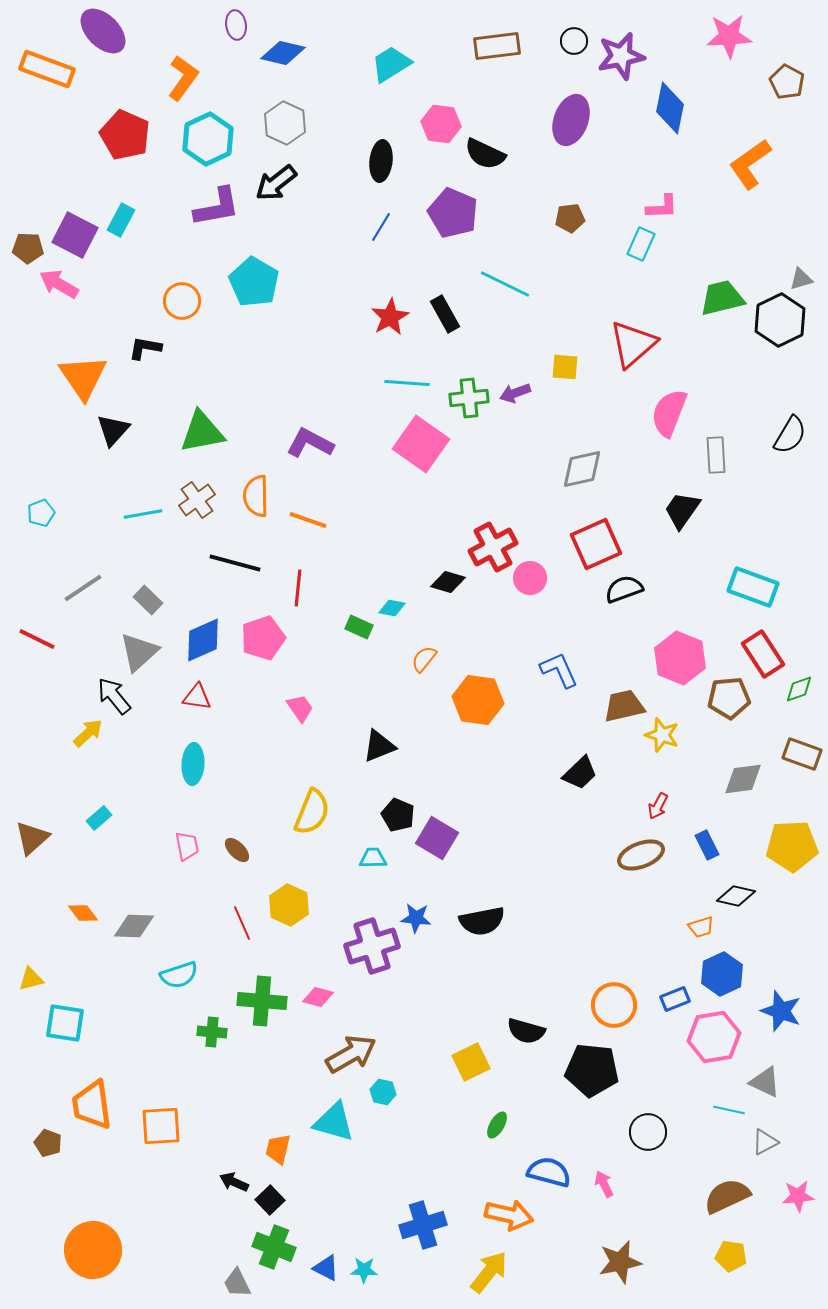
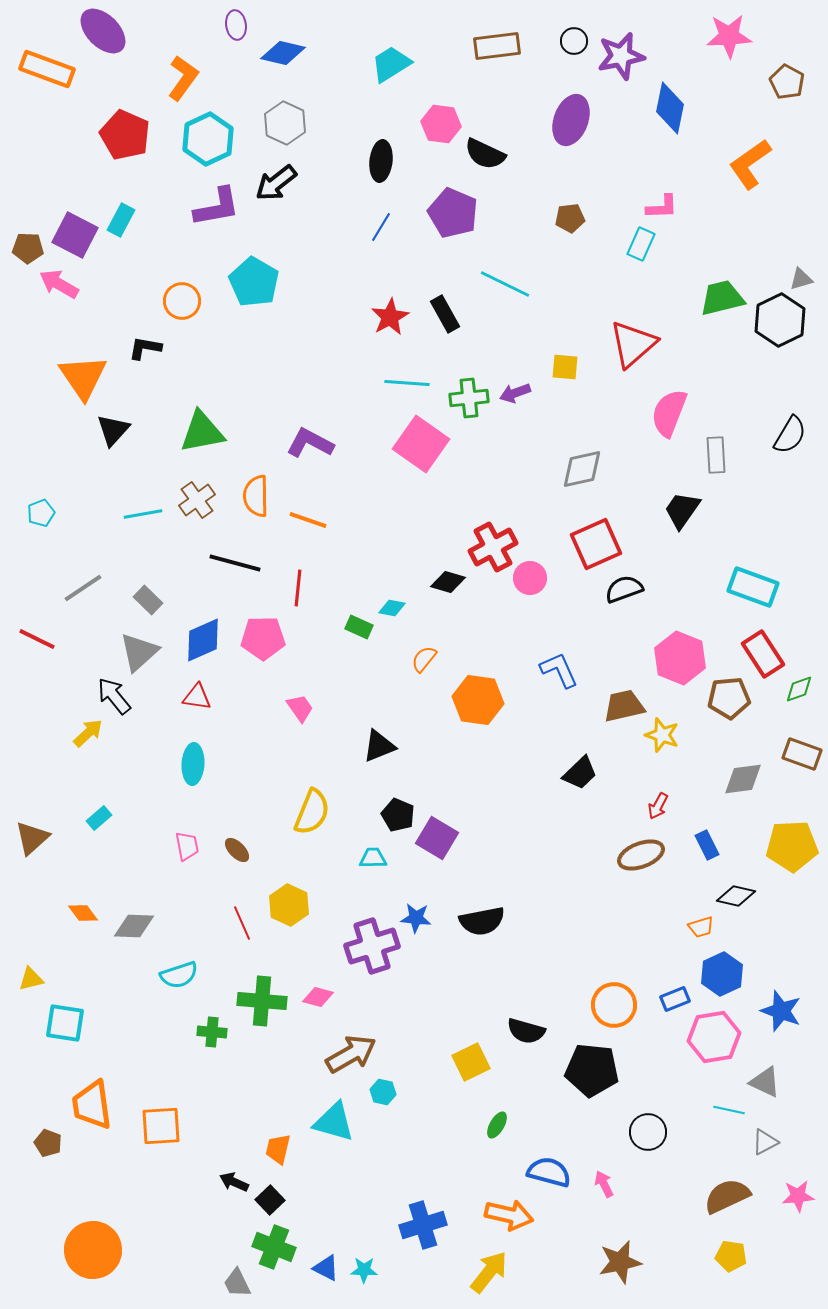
pink pentagon at (263, 638): rotated 18 degrees clockwise
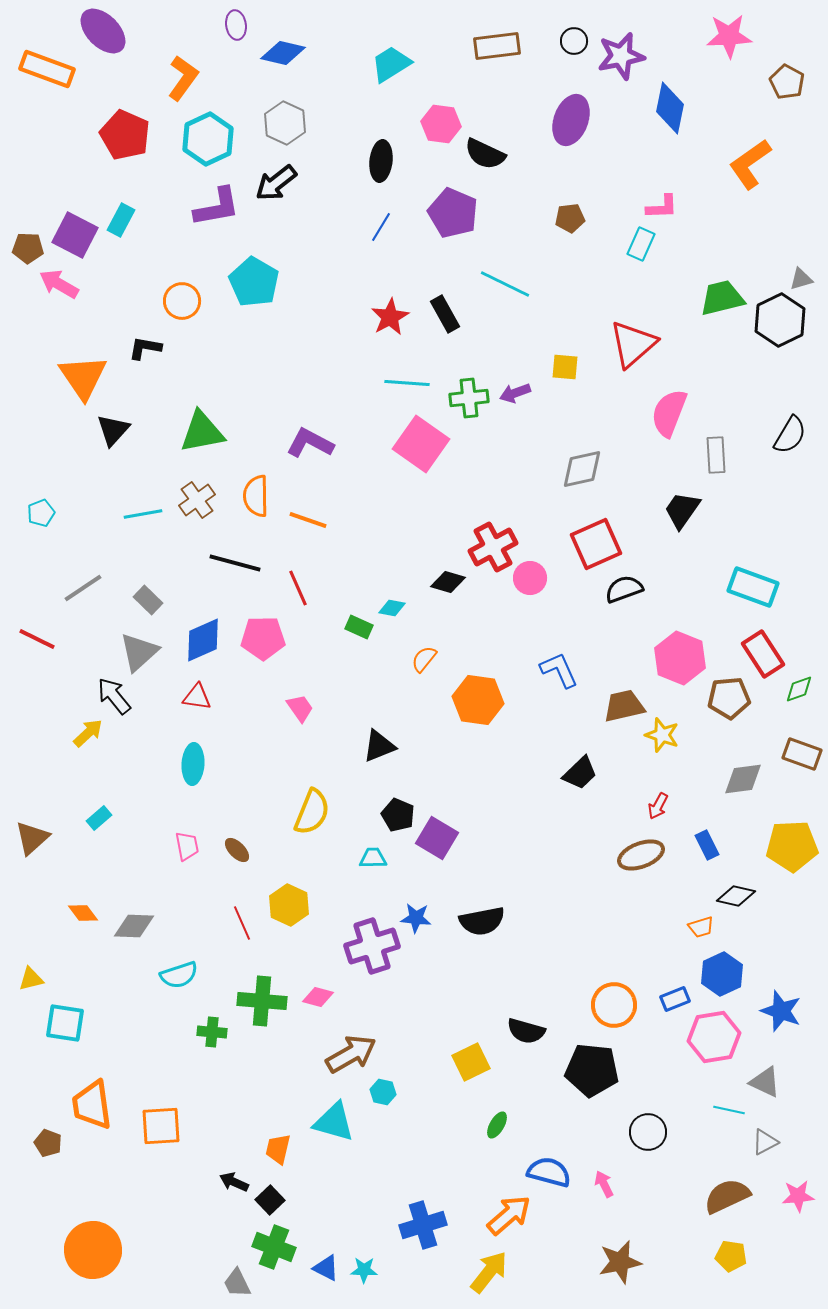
red line at (298, 588): rotated 30 degrees counterclockwise
orange arrow at (509, 1215): rotated 54 degrees counterclockwise
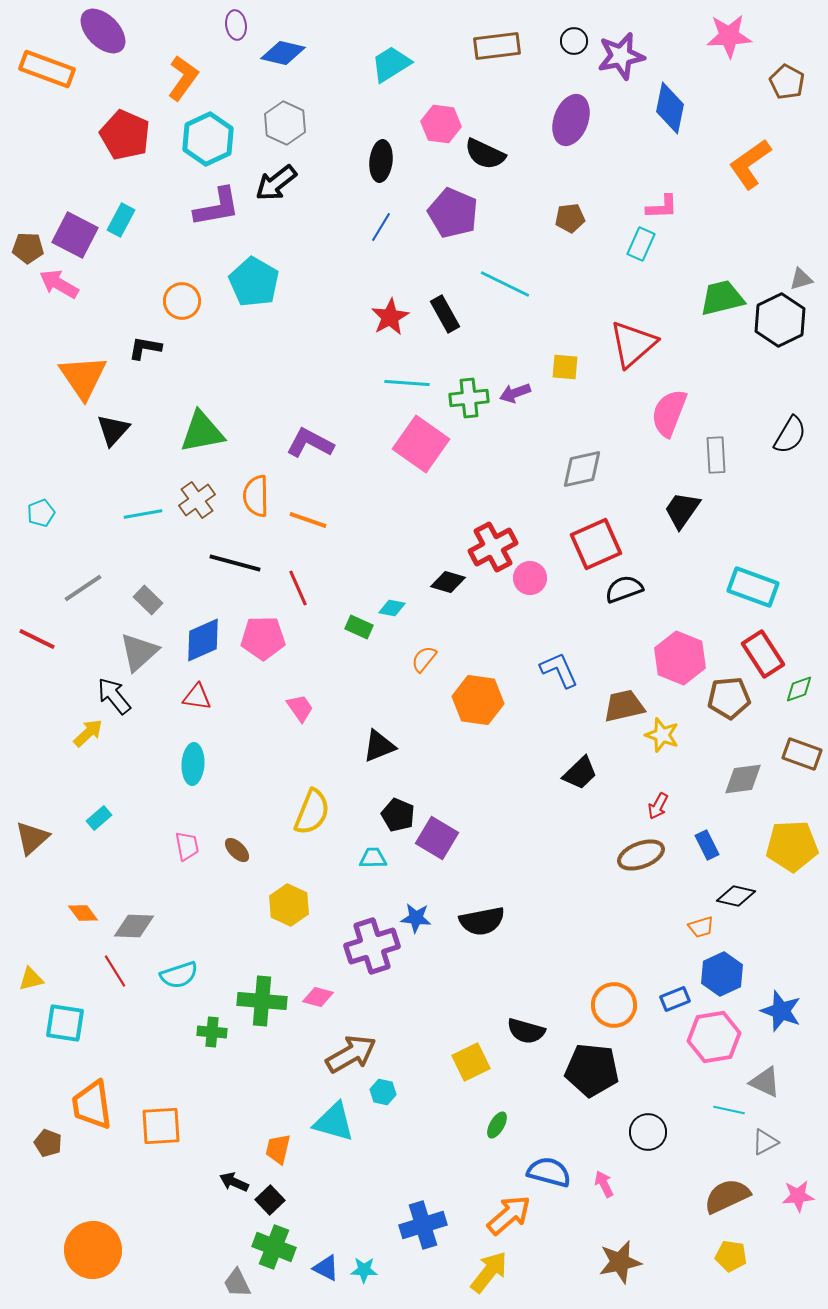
red line at (242, 923): moved 127 px left, 48 px down; rotated 8 degrees counterclockwise
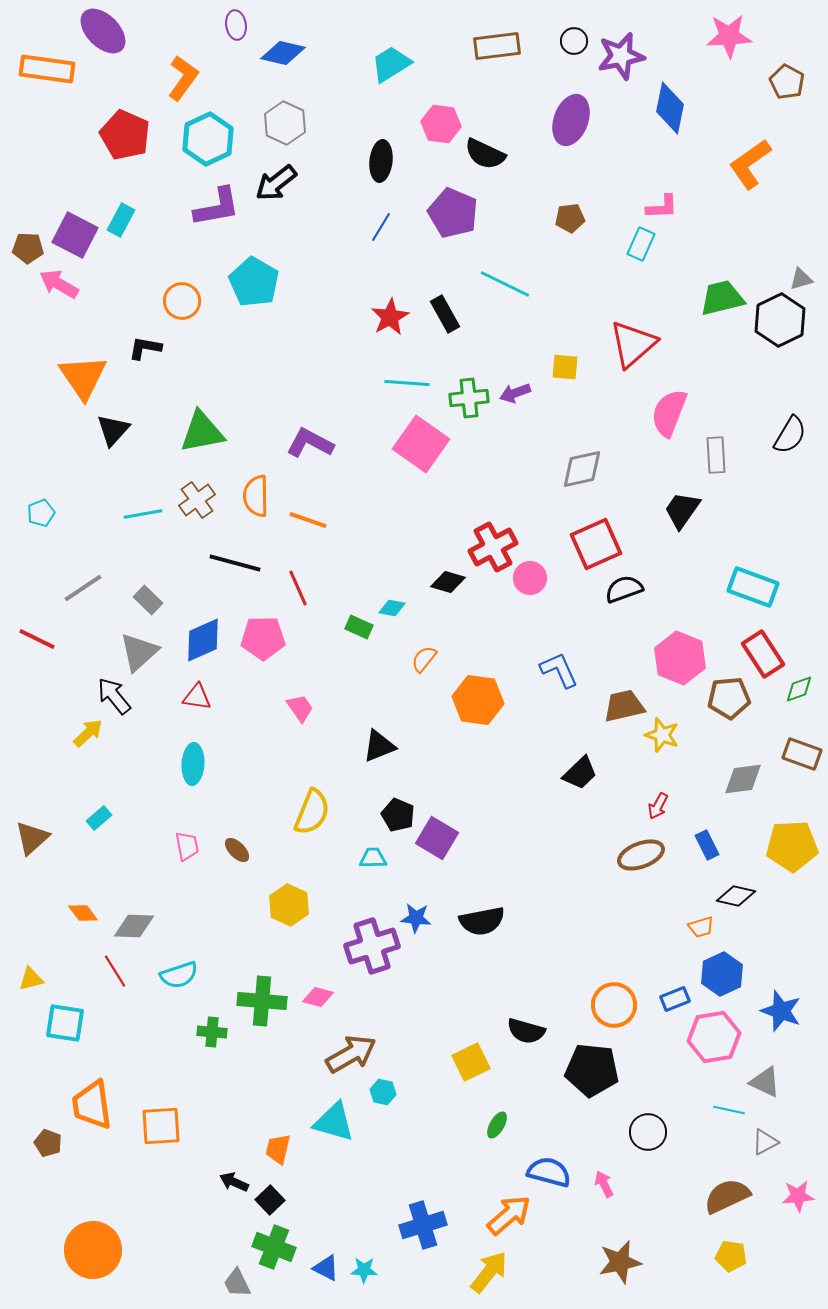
orange rectangle at (47, 69): rotated 12 degrees counterclockwise
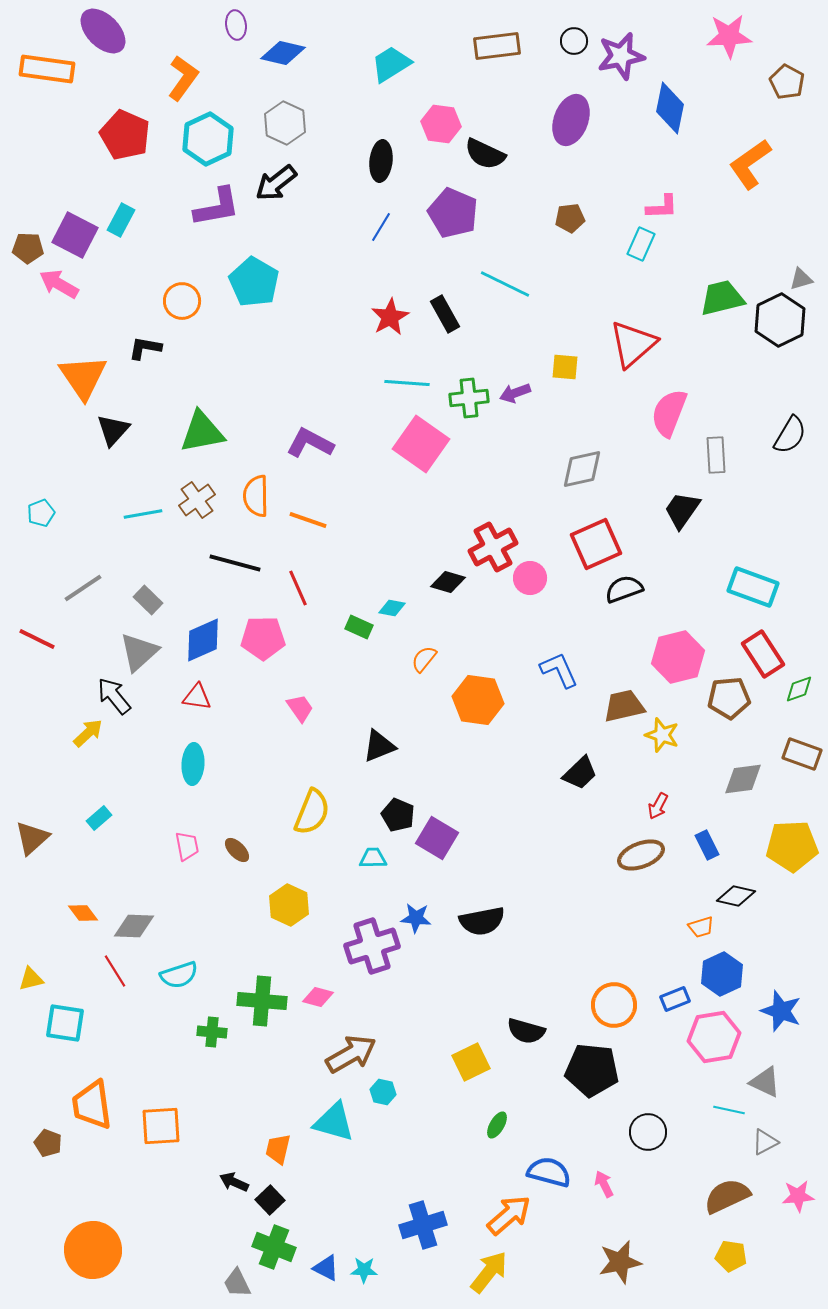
pink hexagon at (680, 658): moved 2 px left, 1 px up; rotated 24 degrees clockwise
